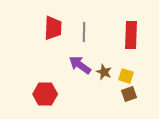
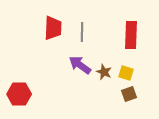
gray line: moved 2 px left
yellow square: moved 3 px up
red hexagon: moved 26 px left
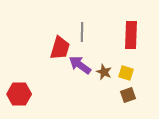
red trapezoid: moved 7 px right, 20 px down; rotated 15 degrees clockwise
brown square: moved 1 px left, 1 px down
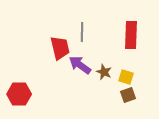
red trapezoid: rotated 30 degrees counterclockwise
yellow square: moved 4 px down
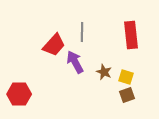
red rectangle: rotated 8 degrees counterclockwise
red trapezoid: moved 6 px left, 3 px up; rotated 55 degrees clockwise
purple arrow: moved 5 px left, 3 px up; rotated 25 degrees clockwise
brown square: moved 1 px left
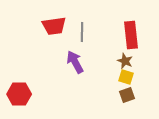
red trapezoid: moved 19 px up; rotated 40 degrees clockwise
brown star: moved 21 px right, 11 px up
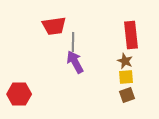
gray line: moved 9 px left, 10 px down
yellow square: rotated 21 degrees counterclockwise
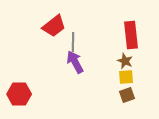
red trapezoid: rotated 30 degrees counterclockwise
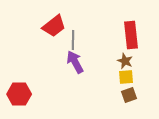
gray line: moved 2 px up
brown square: moved 2 px right
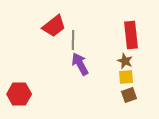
purple arrow: moved 5 px right, 2 px down
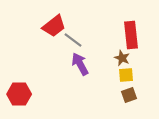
gray line: rotated 54 degrees counterclockwise
brown star: moved 3 px left, 3 px up
yellow square: moved 2 px up
